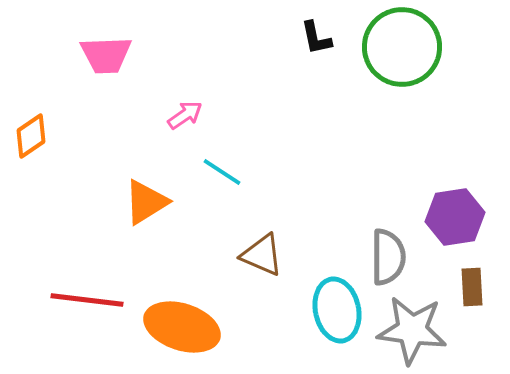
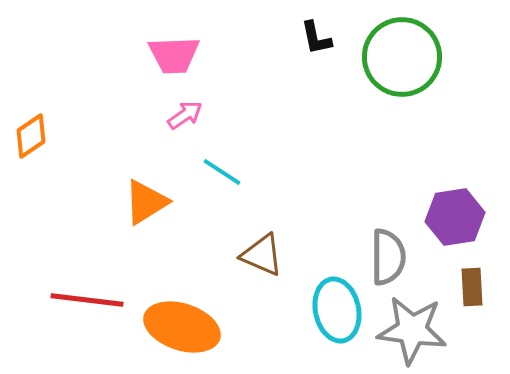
green circle: moved 10 px down
pink trapezoid: moved 68 px right
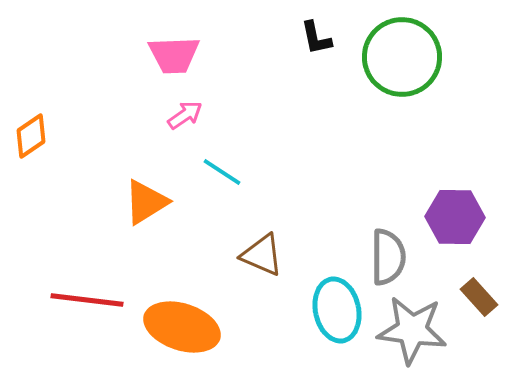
purple hexagon: rotated 10 degrees clockwise
brown rectangle: moved 7 px right, 10 px down; rotated 39 degrees counterclockwise
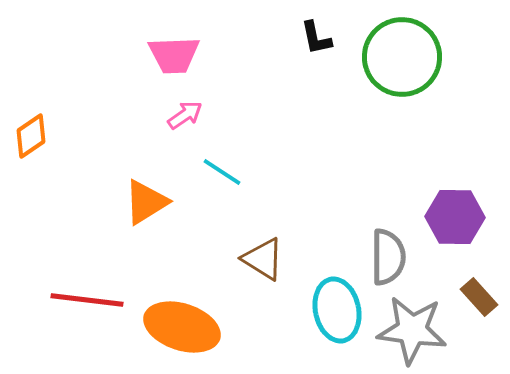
brown triangle: moved 1 px right, 4 px down; rotated 9 degrees clockwise
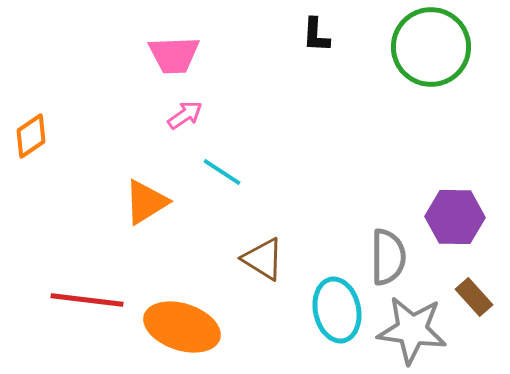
black L-shape: moved 3 px up; rotated 15 degrees clockwise
green circle: moved 29 px right, 10 px up
brown rectangle: moved 5 px left
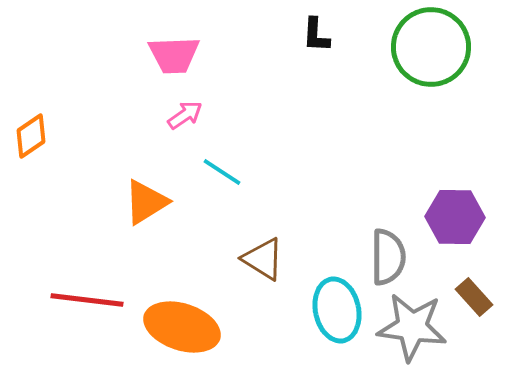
gray star: moved 3 px up
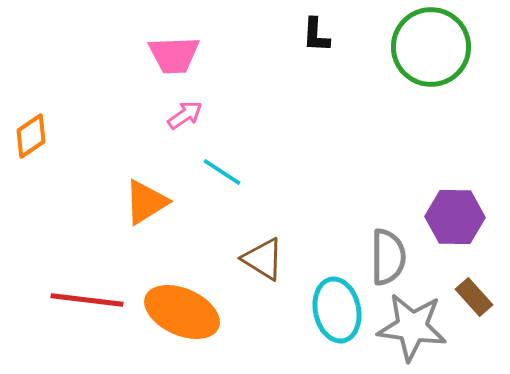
orange ellipse: moved 15 px up; rotated 6 degrees clockwise
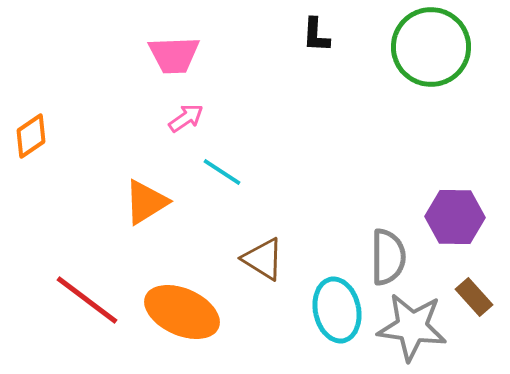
pink arrow: moved 1 px right, 3 px down
red line: rotated 30 degrees clockwise
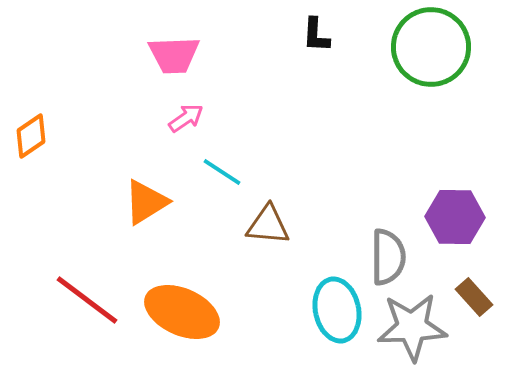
brown triangle: moved 5 px right, 34 px up; rotated 27 degrees counterclockwise
gray star: rotated 10 degrees counterclockwise
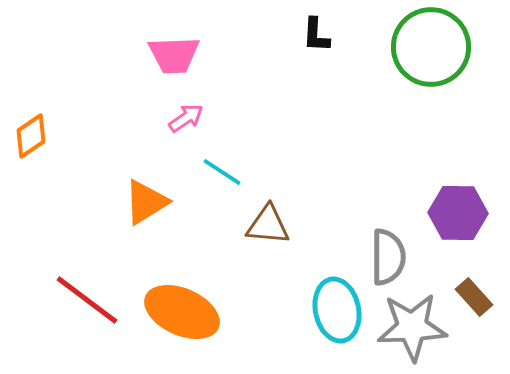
purple hexagon: moved 3 px right, 4 px up
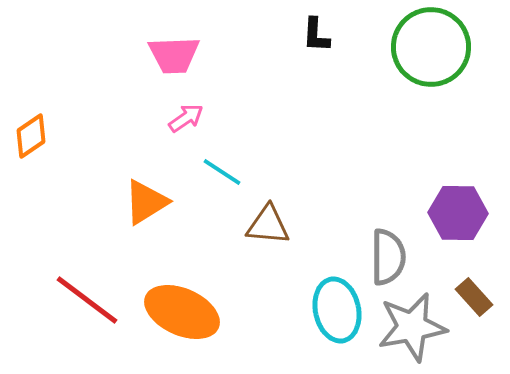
gray star: rotated 8 degrees counterclockwise
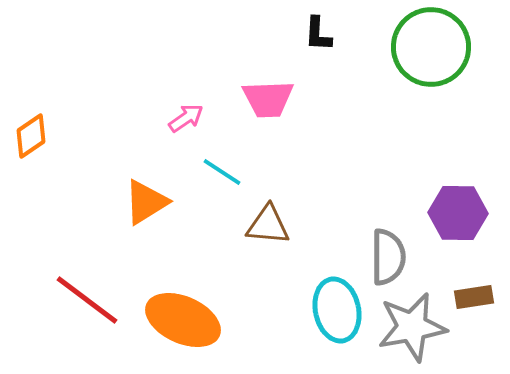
black L-shape: moved 2 px right, 1 px up
pink trapezoid: moved 94 px right, 44 px down
brown rectangle: rotated 57 degrees counterclockwise
orange ellipse: moved 1 px right, 8 px down
